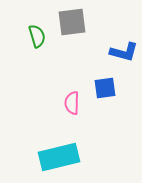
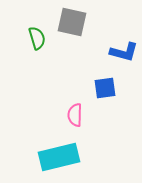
gray square: rotated 20 degrees clockwise
green semicircle: moved 2 px down
pink semicircle: moved 3 px right, 12 px down
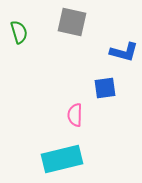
green semicircle: moved 18 px left, 6 px up
cyan rectangle: moved 3 px right, 2 px down
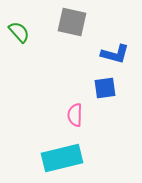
green semicircle: rotated 25 degrees counterclockwise
blue L-shape: moved 9 px left, 2 px down
cyan rectangle: moved 1 px up
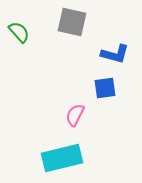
pink semicircle: rotated 25 degrees clockwise
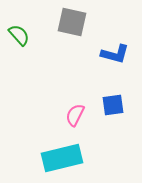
green semicircle: moved 3 px down
blue square: moved 8 px right, 17 px down
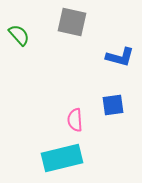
blue L-shape: moved 5 px right, 3 px down
pink semicircle: moved 5 px down; rotated 30 degrees counterclockwise
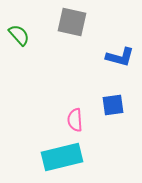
cyan rectangle: moved 1 px up
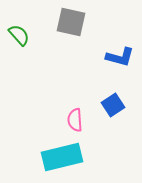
gray square: moved 1 px left
blue square: rotated 25 degrees counterclockwise
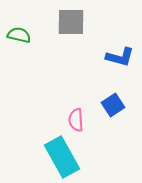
gray square: rotated 12 degrees counterclockwise
green semicircle: rotated 35 degrees counterclockwise
pink semicircle: moved 1 px right
cyan rectangle: rotated 75 degrees clockwise
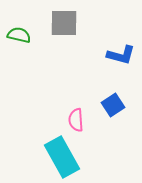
gray square: moved 7 px left, 1 px down
blue L-shape: moved 1 px right, 2 px up
